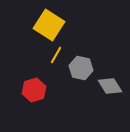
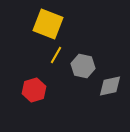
yellow square: moved 1 px left, 1 px up; rotated 12 degrees counterclockwise
gray hexagon: moved 2 px right, 2 px up
gray diamond: rotated 70 degrees counterclockwise
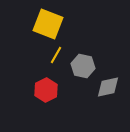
gray diamond: moved 2 px left, 1 px down
red hexagon: moved 12 px right; rotated 10 degrees counterclockwise
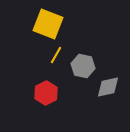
red hexagon: moved 3 px down
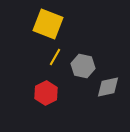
yellow line: moved 1 px left, 2 px down
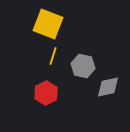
yellow line: moved 2 px left, 1 px up; rotated 12 degrees counterclockwise
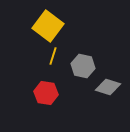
yellow square: moved 2 px down; rotated 16 degrees clockwise
gray diamond: rotated 30 degrees clockwise
red hexagon: rotated 25 degrees counterclockwise
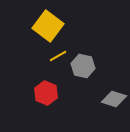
yellow line: moved 5 px right; rotated 42 degrees clockwise
gray diamond: moved 6 px right, 12 px down
red hexagon: rotated 15 degrees clockwise
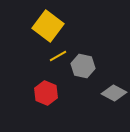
gray diamond: moved 6 px up; rotated 10 degrees clockwise
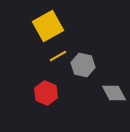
yellow square: rotated 24 degrees clockwise
gray hexagon: moved 1 px up
gray diamond: rotated 35 degrees clockwise
